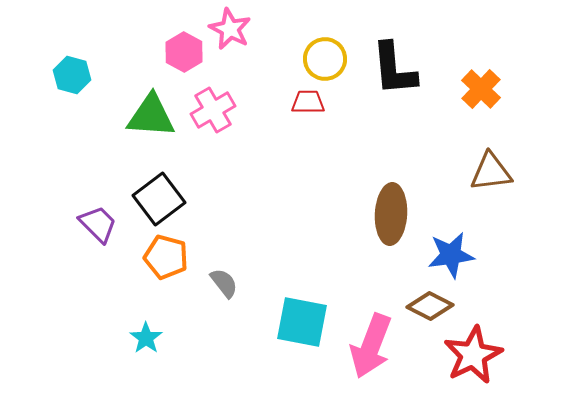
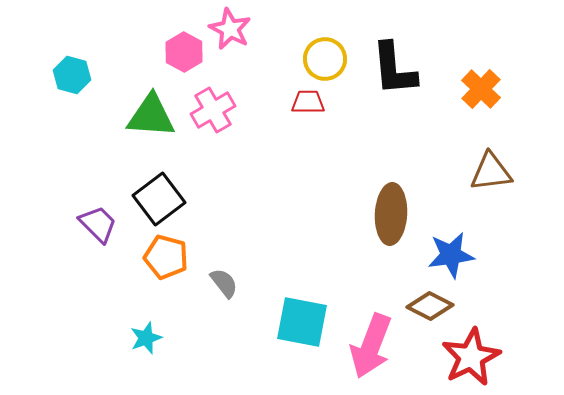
cyan star: rotated 16 degrees clockwise
red star: moved 2 px left, 2 px down
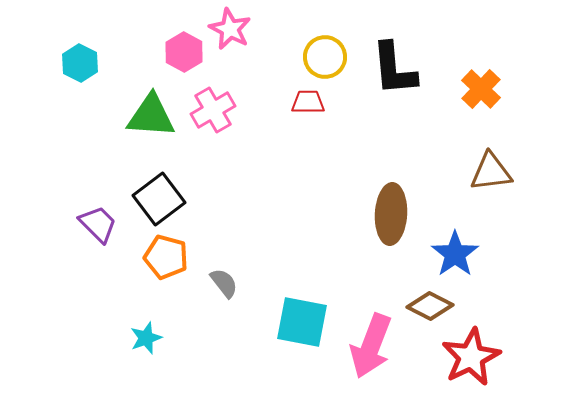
yellow circle: moved 2 px up
cyan hexagon: moved 8 px right, 12 px up; rotated 12 degrees clockwise
blue star: moved 4 px right, 1 px up; rotated 27 degrees counterclockwise
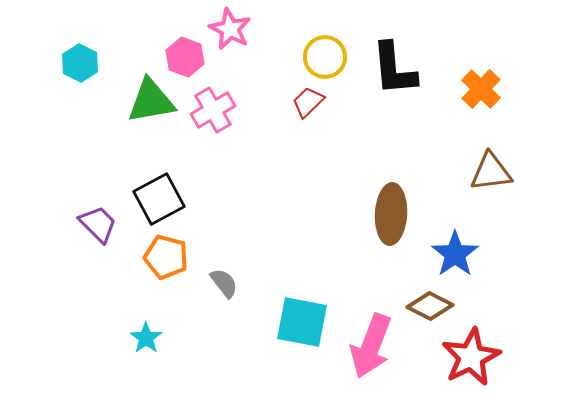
pink hexagon: moved 1 px right, 5 px down; rotated 9 degrees counterclockwise
red trapezoid: rotated 44 degrees counterclockwise
green triangle: moved 15 px up; rotated 14 degrees counterclockwise
black square: rotated 9 degrees clockwise
cyan star: rotated 16 degrees counterclockwise
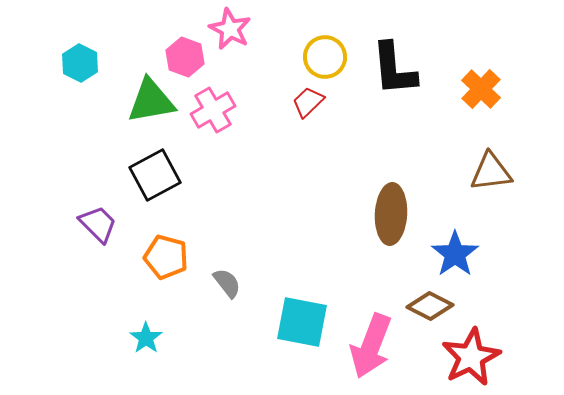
black square: moved 4 px left, 24 px up
gray semicircle: moved 3 px right
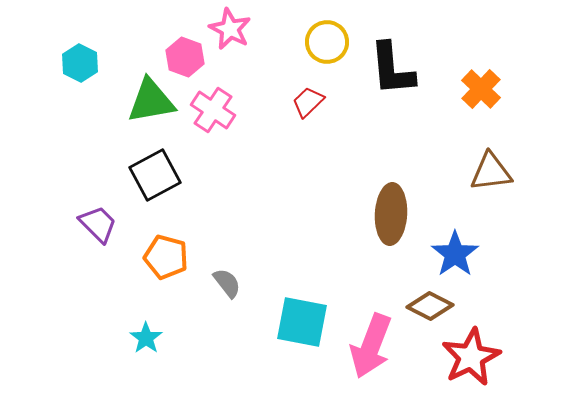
yellow circle: moved 2 px right, 15 px up
black L-shape: moved 2 px left
pink cross: rotated 27 degrees counterclockwise
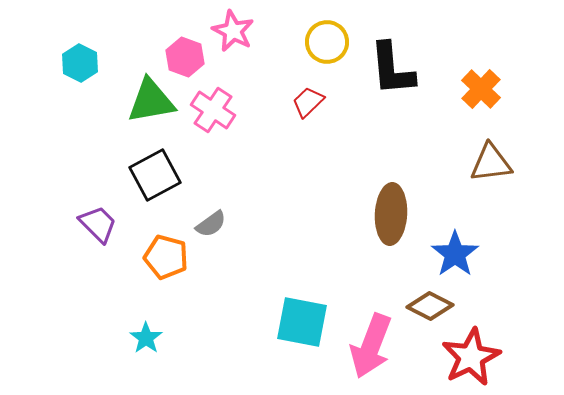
pink star: moved 3 px right, 2 px down
brown triangle: moved 9 px up
gray semicircle: moved 16 px left, 59 px up; rotated 92 degrees clockwise
